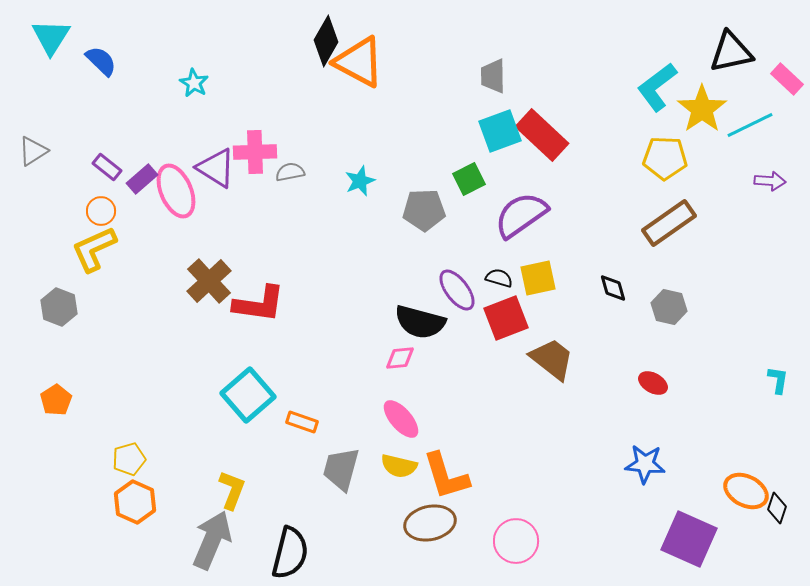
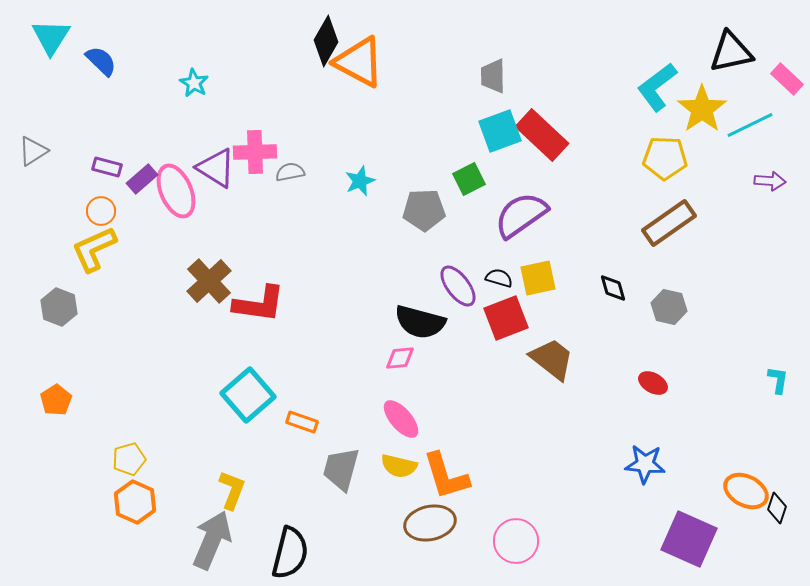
purple rectangle at (107, 167): rotated 24 degrees counterclockwise
purple ellipse at (457, 290): moved 1 px right, 4 px up
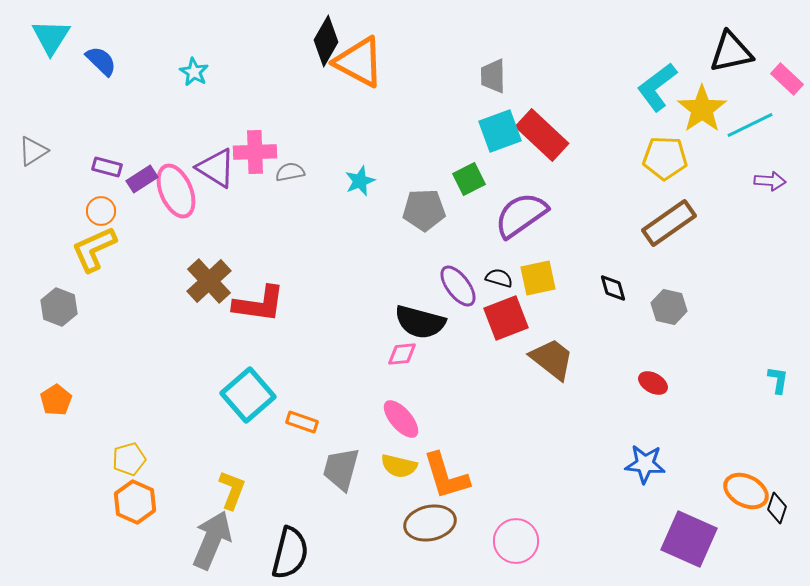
cyan star at (194, 83): moved 11 px up
purple rectangle at (142, 179): rotated 8 degrees clockwise
pink diamond at (400, 358): moved 2 px right, 4 px up
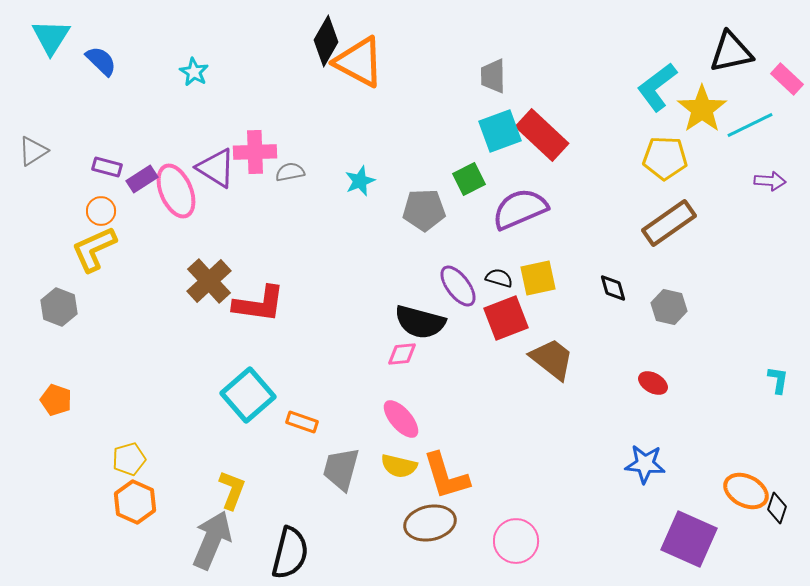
purple semicircle at (521, 215): moved 1 px left, 6 px up; rotated 12 degrees clockwise
orange pentagon at (56, 400): rotated 20 degrees counterclockwise
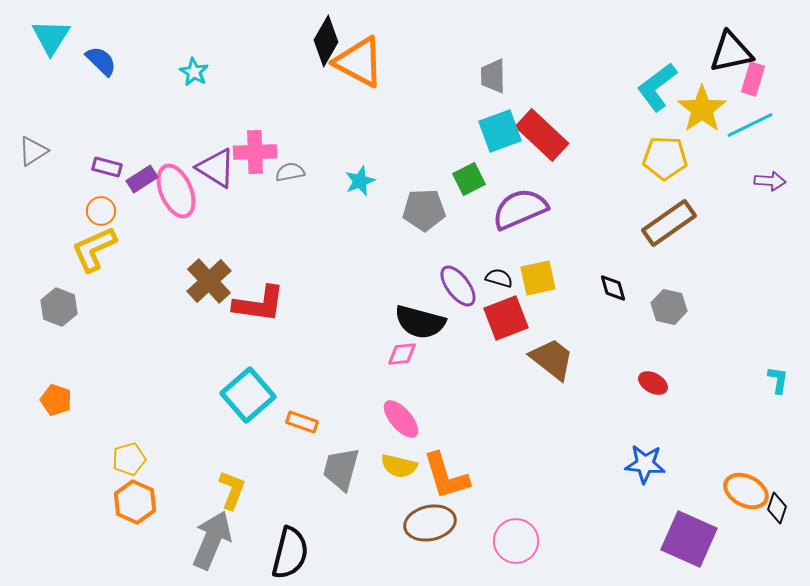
pink rectangle at (787, 79): moved 34 px left; rotated 64 degrees clockwise
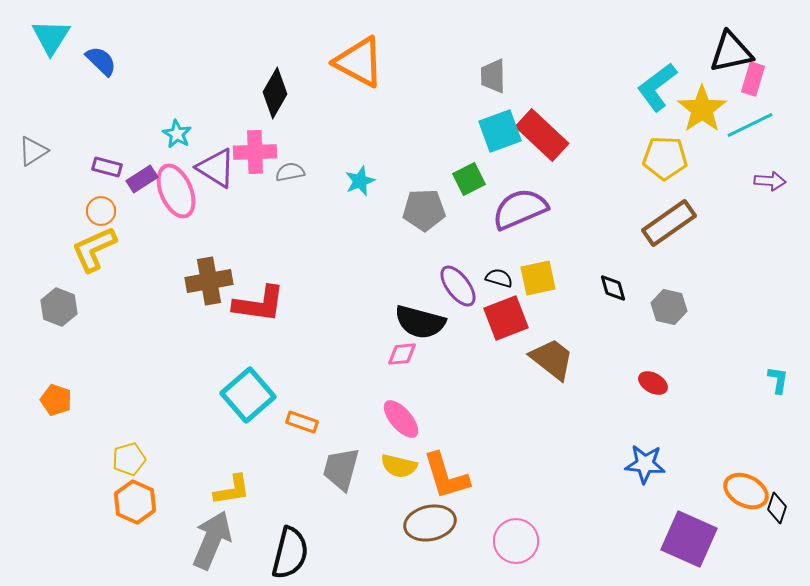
black diamond at (326, 41): moved 51 px left, 52 px down
cyan star at (194, 72): moved 17 px left, 62 px down
brown cross at (209, 281): rotated 33 degrees clockwise
yellow L-shape at (232, 490): rotated 60 degrees clockwise
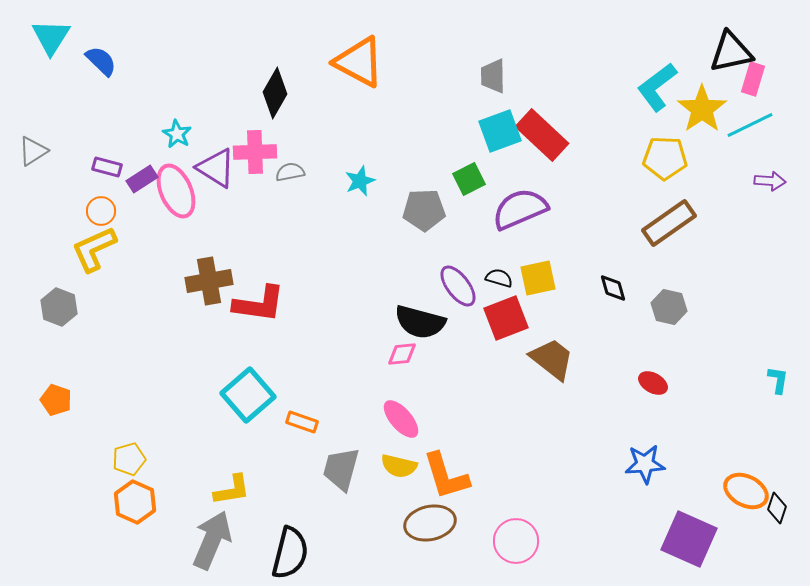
blue star at (645, 464): rotated 9 degrees counterclockwise
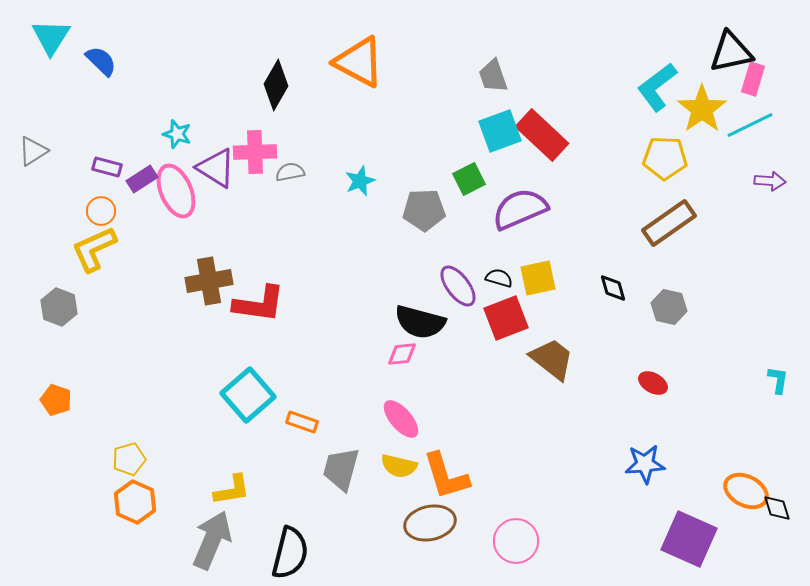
gray trapezoid at (493, 76): rotated 18 degrees counterclockwise
black diamond at (275, 93): moved 1 px right, 8 px up
cyan star at (177, 134): rotated 12 degrees counterclockwise
black diamond at (777, 508): rotated 36 degrees counterclockwise
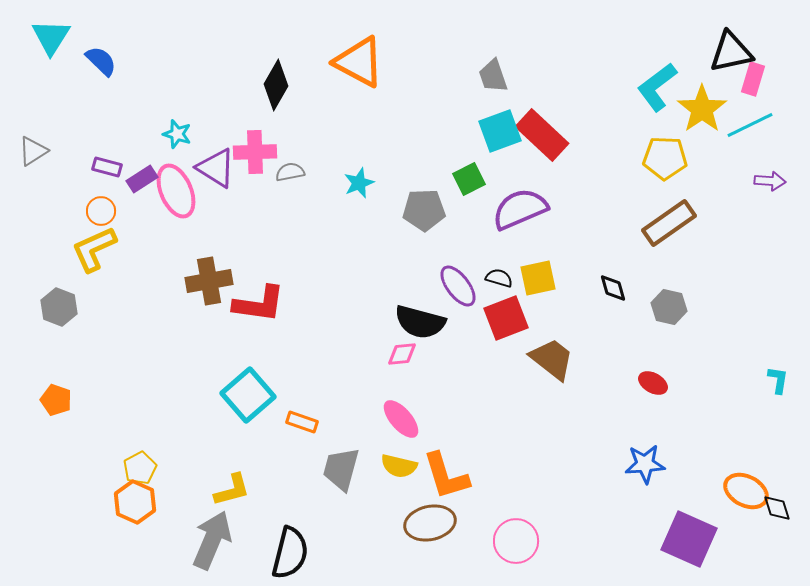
cyan star at (360, 181): moved 1 px left, 2 px down
yellow pentagon at (129, 459): moved 11 px right, 9 px down; rotated 12 degrees counterclockwise
yellow L-shape at (232, 490): rotated 6 degrees counterclockwise
